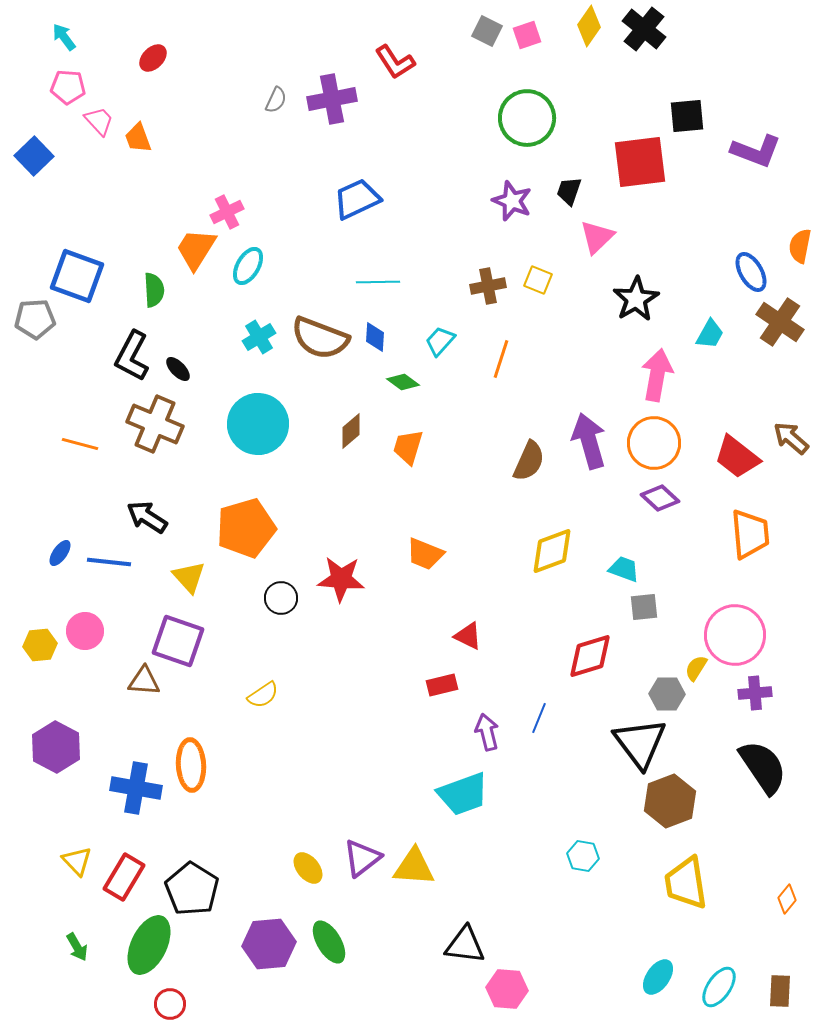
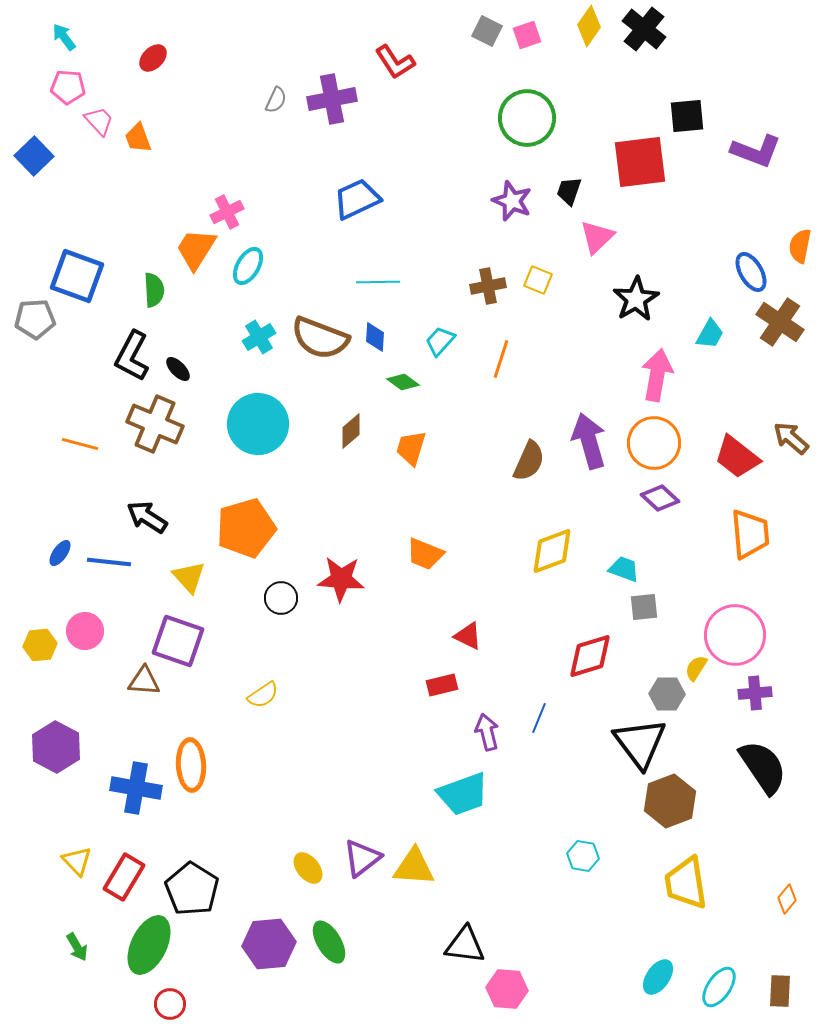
orange trapezoid at (408, 447): moved 3 px right, 1 px down
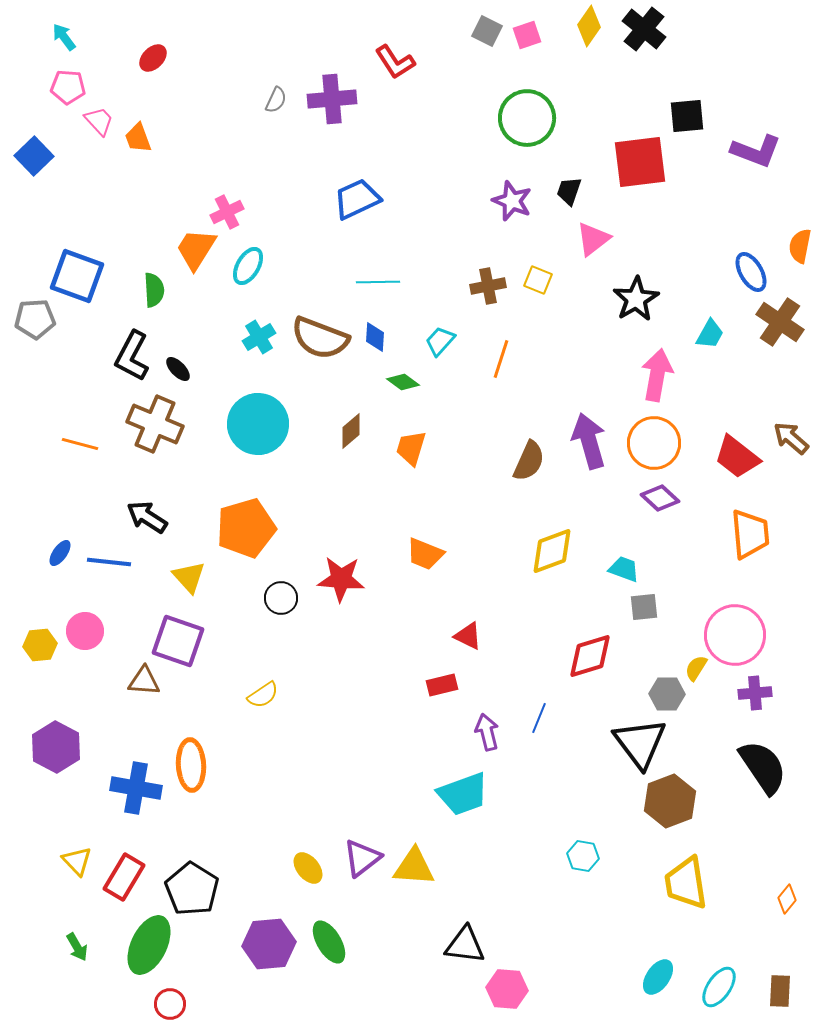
purple cross at (332, 99): rotated 6 degrees clockwise
pink triangle at (597, 237): moved 4 px left, 2 px down; rotated 6 degrees clockwise
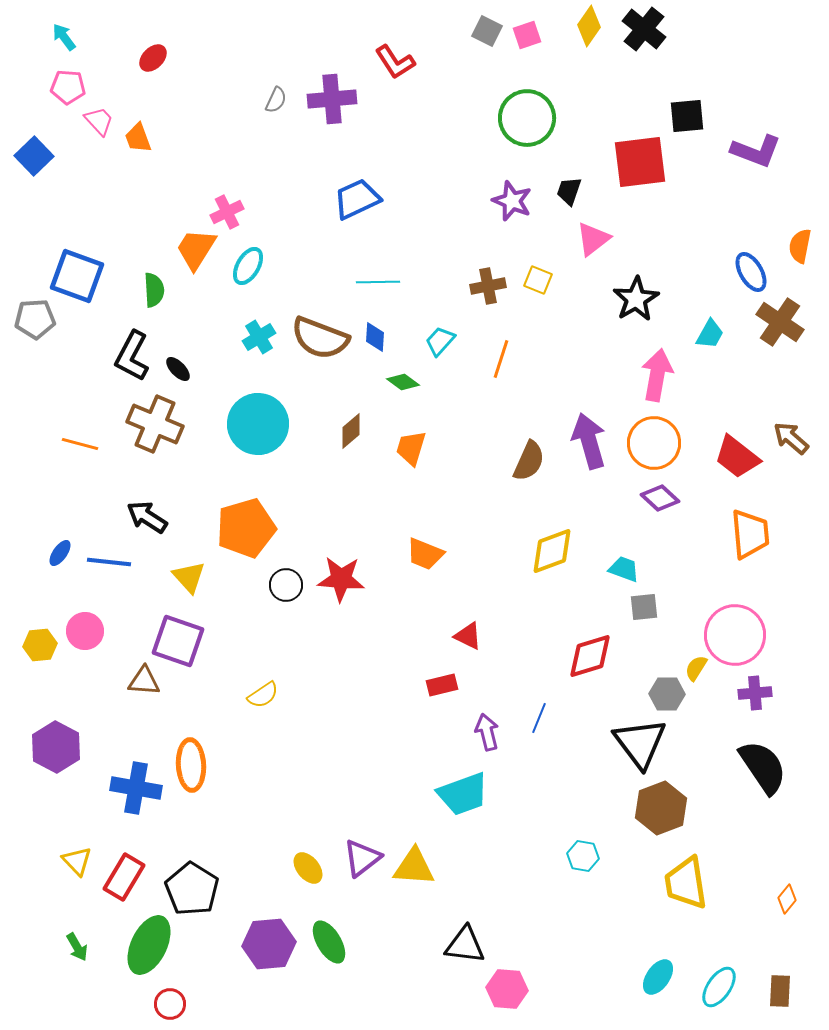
black circle at (281, 598): moved 5 px right, 13 px up
brown hexagon at (670, 801): moved 9 px left, 7 px down
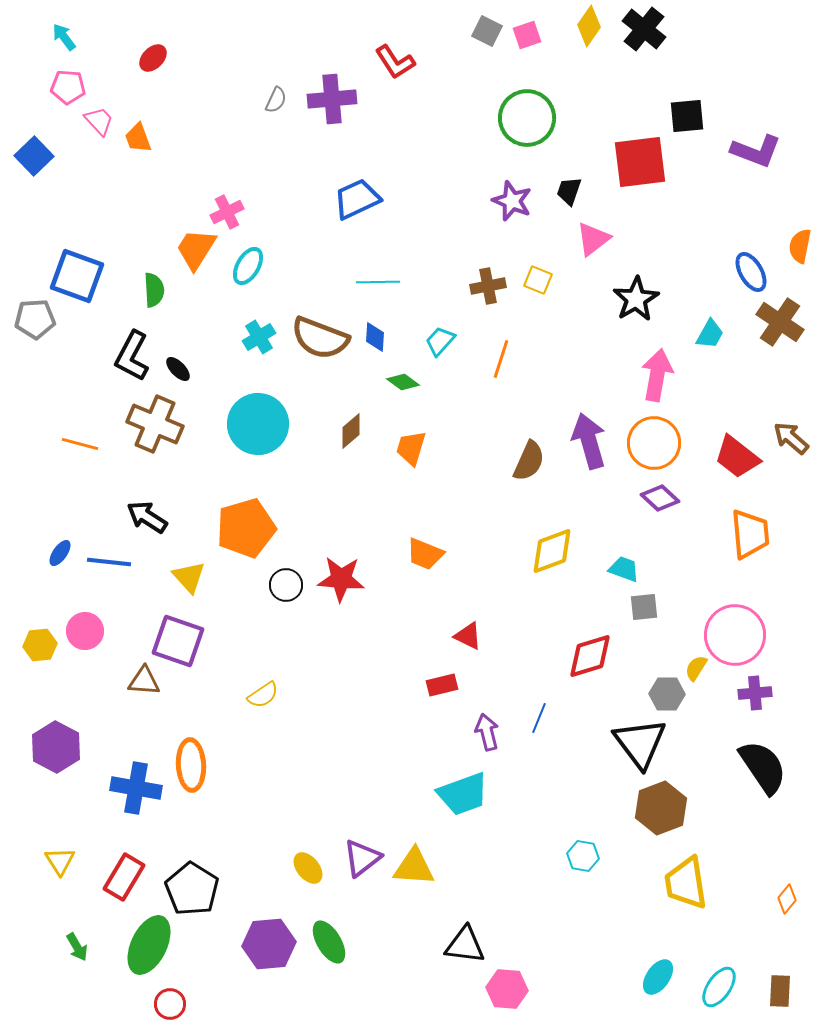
yellow triangle at (77, 861): moved 17 px left; rotated 12 degrees clockwise
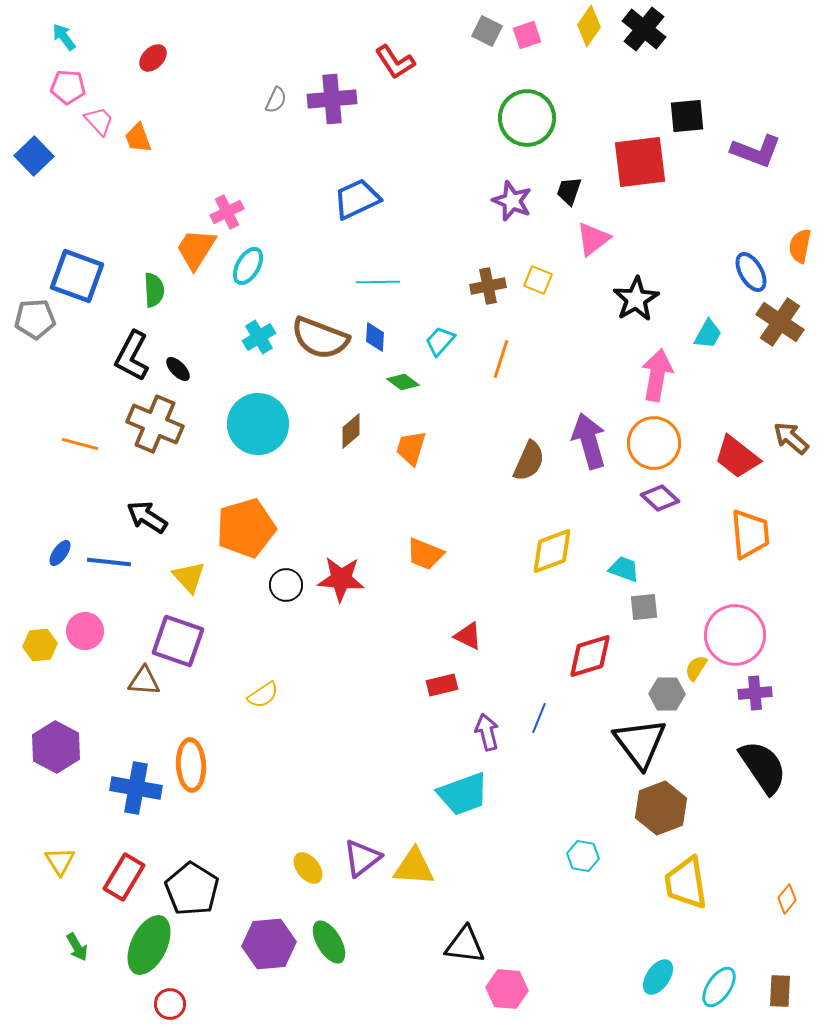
cyan trapezoid at (710, 334): moved 2 px left
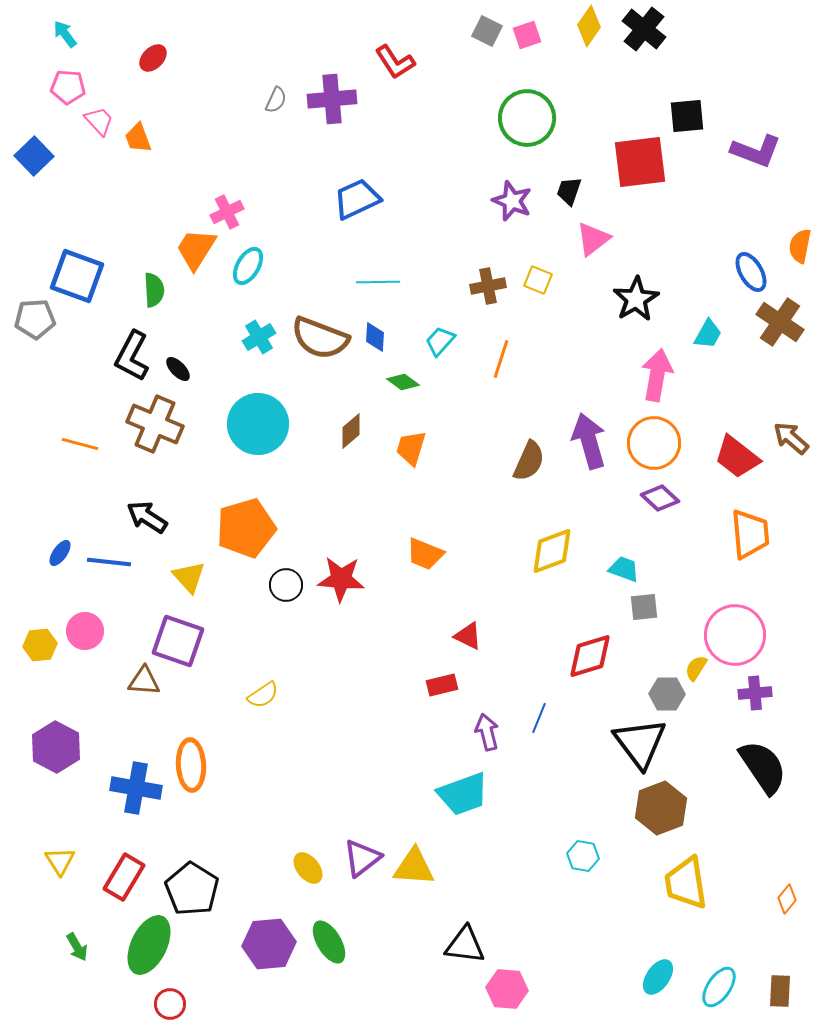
cyan arrow at (64, 37): moved 1 px right, 3 px up
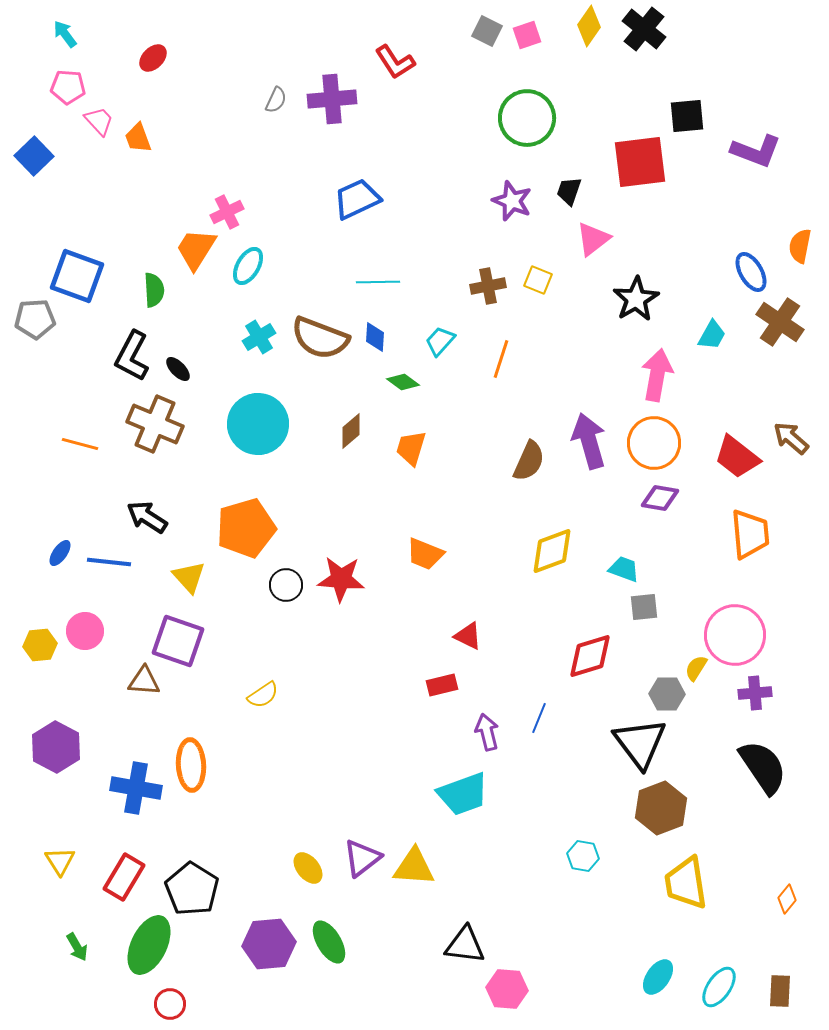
cyan trapezoid at (708, 334): moved 4 px right, 1 px down
purple diamond at (660, 498): rotated 33 degrees counterclockwise
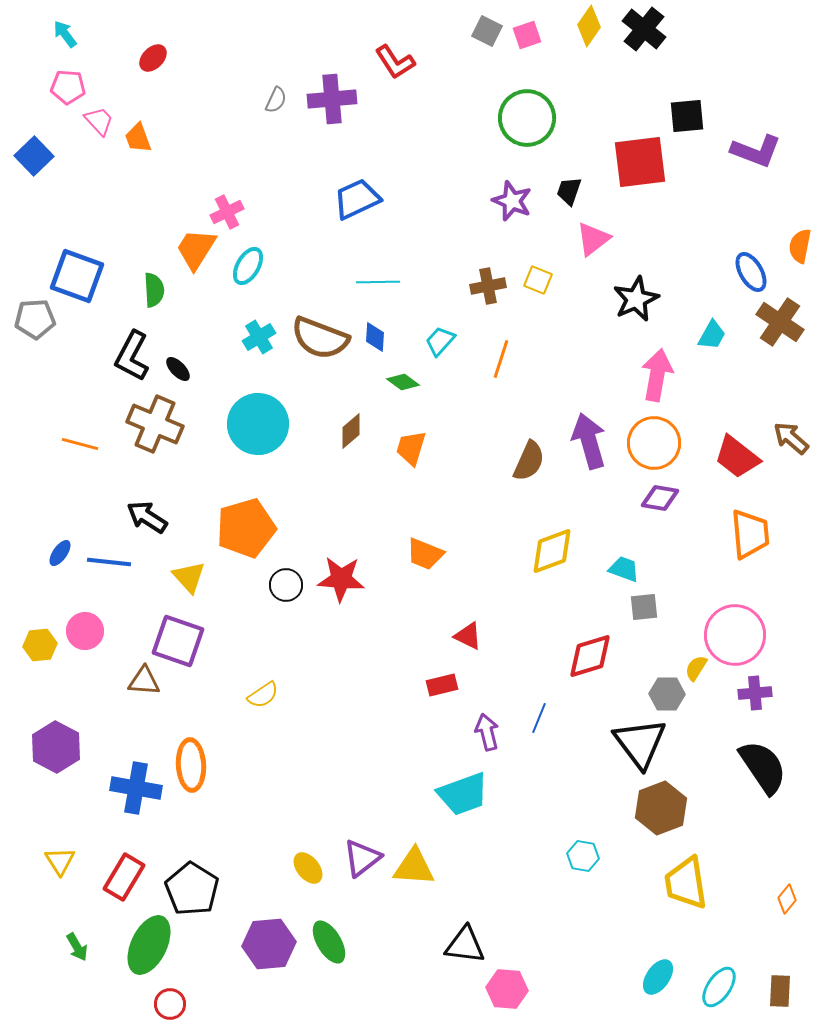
black star at (636, 299): rotated 6 degrees clockwise
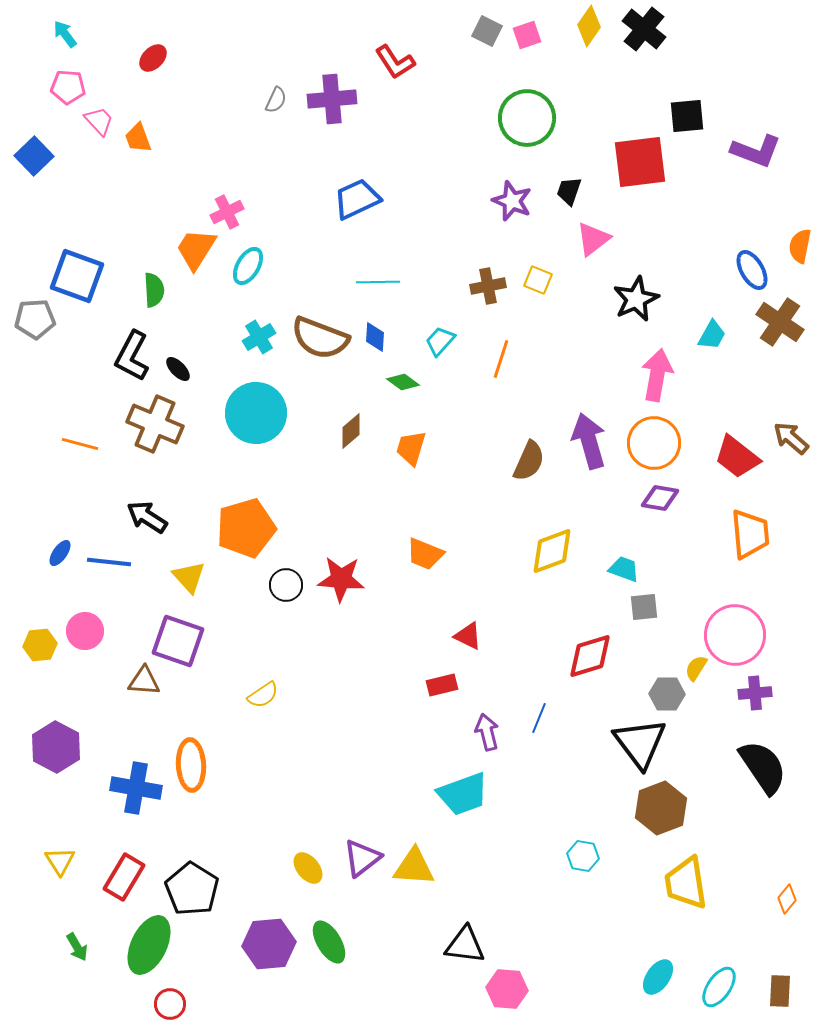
blue ellipse at (751, 272): moved 1 px right, 2 px up
cyan circle at (258, 424): moved 2 px left, 11 px up
